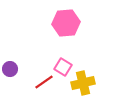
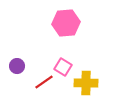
purple circle: moved 7 px right, 3 px up
yellow cross: moved 3 px right; rotated 15 degrees clockwise
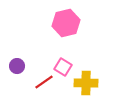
pink hexagon: rotated 8 degrees counterclockwise
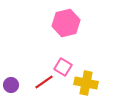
purple circle: moved 6 px left, 19 px down
yellow cross: rotated 10 degrees clockwise
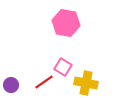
pink hexagon: rotated 24 degrees clockwise
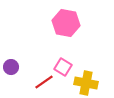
purple circle: moved 18 px up
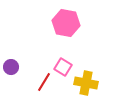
red line: rotated 24 degrees counterclockwise
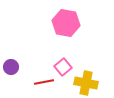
pink square: rotated 18 degrees clockwise
red line: rotated 48 degrees clockwise
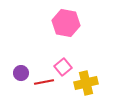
purple circle: moved 10 px right, 6 px down
yellow cross: rotated 25 degrees counterclockwise
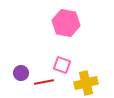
pink square: moved 1 px left, 2 px up; rotated 30 degrees counterclockwise
